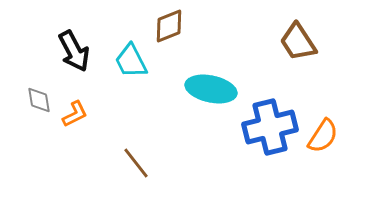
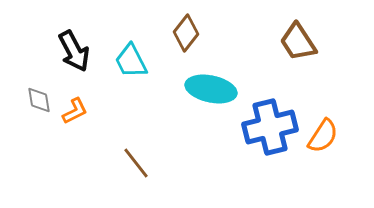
brown diamond: moved 17 px right, 7 px down; rotated 30 degrees counterclockwise
orange L-shape: moved 3 px up
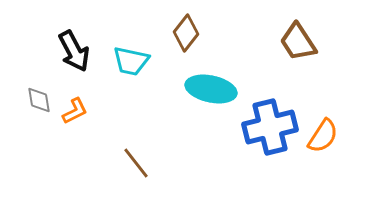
cyan trapezoid: rotated 51 degrees counterclockwise
